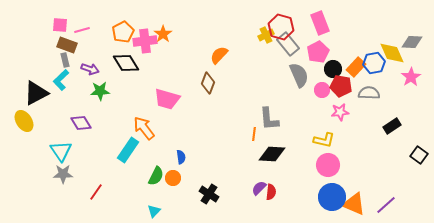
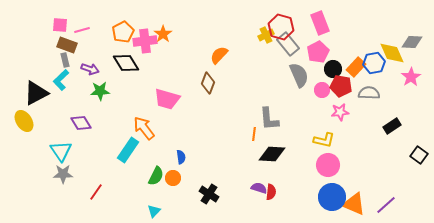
purple semicircle at (259, 188): rotated 63 degrees clockwise
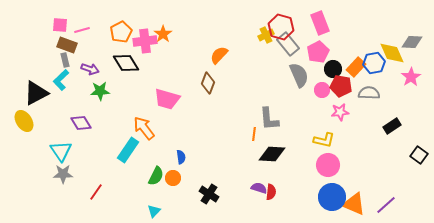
orange pentagon at (123, 32): moved 2 px left
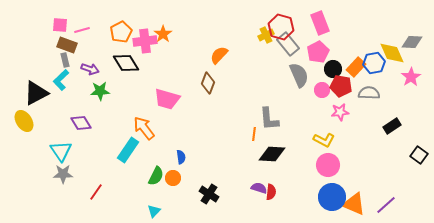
yellow L-shape at (324, 140): rotated 15 degrees clockwise
